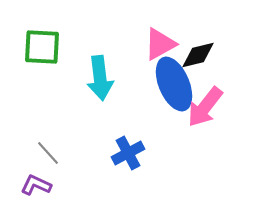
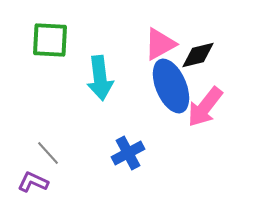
green square: moved 8 px right, 7 px up
blue ellipse: moved 3 px left, 2 px down
purple L-shape: moved 3 px left, 3 px up
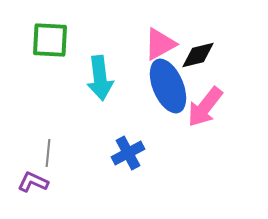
blue ellipse: moved 3 px left
gray line: rotated 48 degrees clockwise
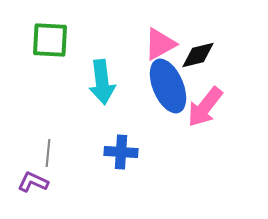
cyan arrow: moved 2 px right, 4 px down
blue cross: moved 7 px left, 1 px up; rotated 32 degrees clockwise
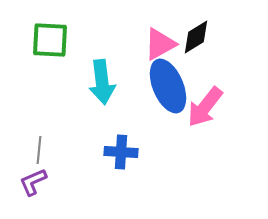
black diamond: moved 2 px left, 18 px up; rotated 18 degrees counterclockwise
gray line: moved 9 px left, 3 px up
purple L-shape: rotated 48 degrees counterclockwise
